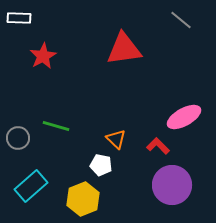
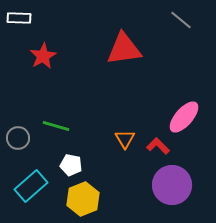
pink ellipse: rotated 20 degrees counterclockwise
orange triangle: moved 9 px right; rotated 15 degrees clockwise
white pentagon: moved 30 px left
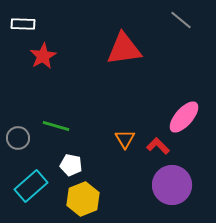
white rectangle: moved 4 px right, 6 px down
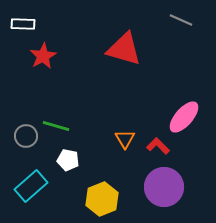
gray line: rotated 15 degrees counterclockwise
red triangle: rotated 24 degrees clockwise
gray circle: moved 8 px right, 2 px up
white pentagon: moved 3 px left, 5 px up
purple circle: moved 8 px left, 2 px down
yellow hexagon: moved 19 px right
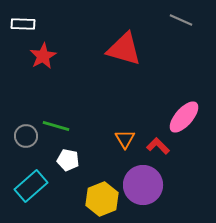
purple circle: moved 21 px left, 2 px up
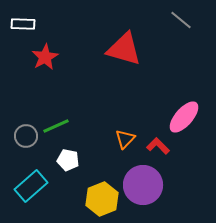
gray line: rotated 15 degrees clockwise
red star: moved 2 px right, 1 px down
green line: rotated 40 degrees counterclockwise
orange triangle: rotated 15 degrees clockwise
